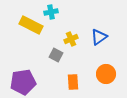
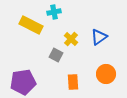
cyan cross: moved 3 px right
yellow cross: rotated 24 degrees counterclockwise
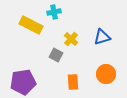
blue triangle: moved 3 px right; rotated 18 degrees clockwise
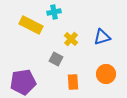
gray square: moved 4 px down
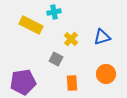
orange rectangle: moved 1 px left, 1 px down
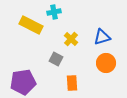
orange circle: moved 11 px up
